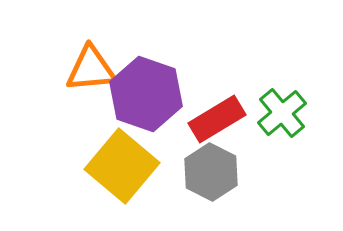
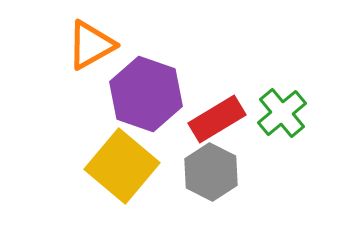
orange triangle: moved 24 px up; rotated 24 degrees counterclockwise
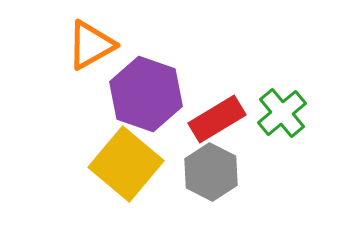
yellow square: moved 4 px right, 2 px up
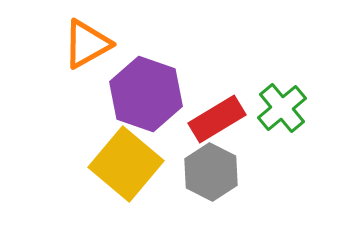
orange triangle: moved 4 px left, 1 px up
green cross: moved 5 px up
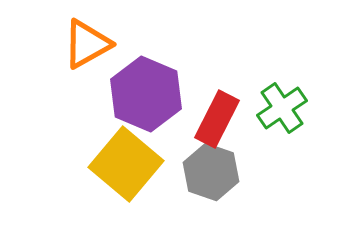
purple hexagon: rotated 4 degrees clockwise
green cross: rotated 6 degrees clockwise
red rectangle: rotated 32 degrees counterclockwise
gray hexagon: rotated 8 degrees counterclockwise
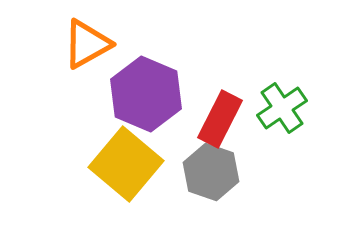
red rectangle: moved 3 px right
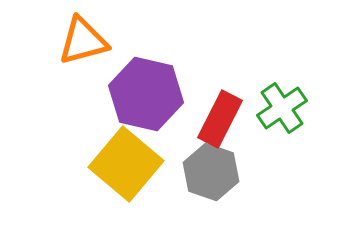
orange triangle: moved 4 px left, 3 px up; rotated 14 degrees clockwise
purple hexagon: rotated 10 degrees counterclockwise
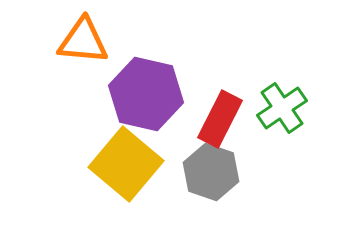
orange triangle: rotated 20 degrees clockwise
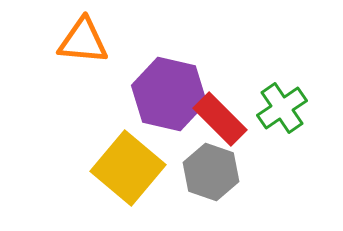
purple hexagon: moved 23 px right
red rectangle: rotated 72 degrees counterclockwise
yellow square: moved 2 px right, 4 px down
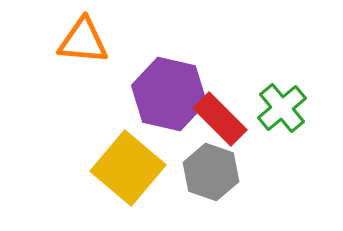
green cross: rotated 6 degrees counterclockwise
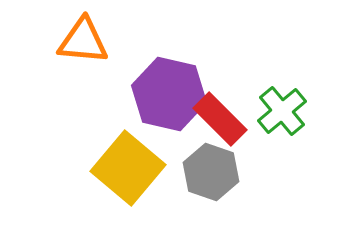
green cross: moved 3 px down
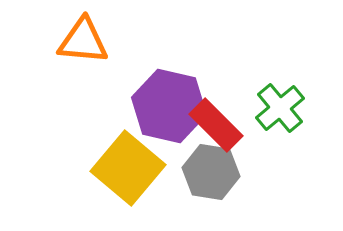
purple hexagon: moved 12 px down
green cross: moved 2 px left, 3 px up
red rectangle: moved 4 px left, 6 px down
gray hexagon: rotated 10 degrees counterclockwise
